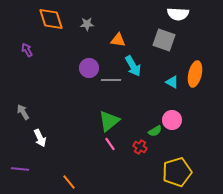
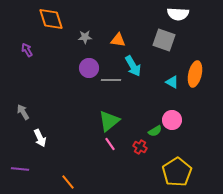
gray star: moved 2 px left, 13 px down
yellow pentagon: rotated 16 degrees counterclockwise
orange line: moved 1 px left
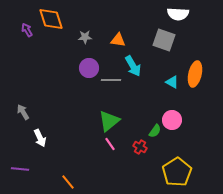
purple arrow: moved 20 px up
green semicircle: rotated 24 degrees counterclockwise
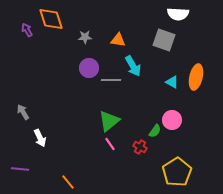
orange ellipse: moved 1 px right, 3 px down
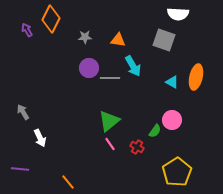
orange diamond: rotated 44 degrees clockwise
gray line: moved 1 px left, 2 px up
red cross: moved 3 px left
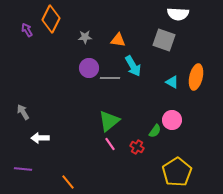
white arrow: rotated 114 degrees clockwise
purple line: moved 3 px right
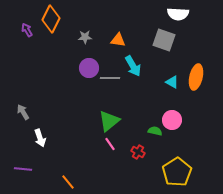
green semicircle: rotated 112 degrees counterclockwise
white arrow: rotated 108 degrees counterclockwise
red cross: moved 1 px right, 5 px down
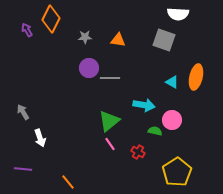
cyan arrow: moved 11 px right, 39 px down; rotated 50 degrees counterclockwise
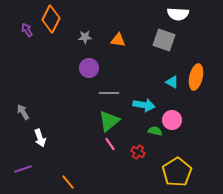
gray line: moved 1 px left, 15 px down
purple line: rotated 24 degrees counterclockwise
